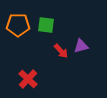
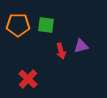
red arrow: rotated 28 degrees clockwise
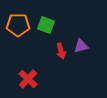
green square: rotated 12 degrees clockwise
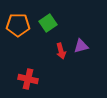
green square: moved 2 px right, 2 px up; rotated 36 degrees clockwise
red cross: rotated 30 degrees counterclockwise
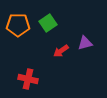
purple triangle: moved 4 px right, 3 px up
red arrow: rotated 70 degrees clockwise
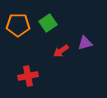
red cross: moved 3 px up; rotated 24 degrees counterclockwise
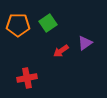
purple triangle: rotated 21 degrees counterclockwise
red cross: moved 1 px left, 2 px down
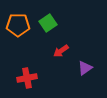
purple triangle: moved 25 px down
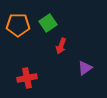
red arrow: moved 5 px up; rotated 35 degrees counterclockwise
